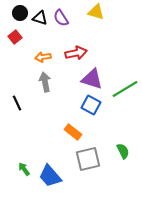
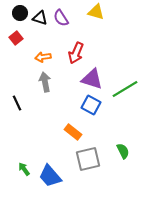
red square: moved 1 px right, 1 px down
red arrow: rotated 125 degrees clockwise
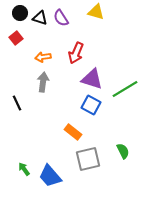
gray arrow: moved 2 px left; rotated 18 degrees clockwise
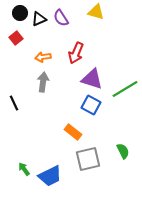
black triangle: moved 1 px left, 1 px down; rotated 42 degrees counterclockwise
black line: moved 3 px left
blue trapezoid: rotated 75 degrees counterclockwise
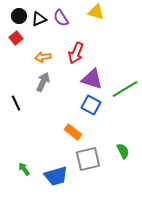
black circle: moved 1 px left, 3 px down
gray arrow: rotated 18 degrees clockwise
black line: moved 2 px right
blue trapezoid: moved 6 px right; rotated 10 degrees clockwise
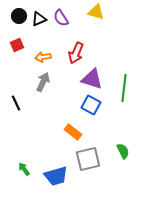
red square: moved 1 px right, 7 px down; rotated 16 degrees clockwise
green line: moved 1 px left, 1 px up; rotated 52 degrees counterclockwise
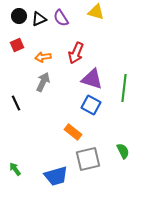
green arrow: moved 9 px left
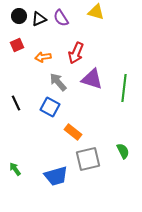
gray arrow: moved 15 px right; rotated 66 degrees counterclockwise
blue square: moved 41 px left, 2 px down
